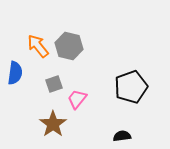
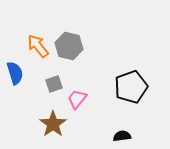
blue semicircle: rotated 25 degrees counterclockwise
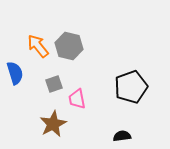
pink trapezoid: rotated 50 degrees counterclockwise
brown star: rotated 8 degrees clockwise
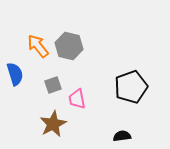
blue semicircle: moved 1 px down
gray square: moved 1 px left, 1 px down
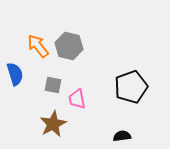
gray square: rotated 30 degrees clockwise
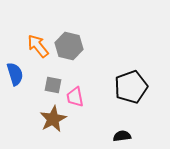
pink trapezoid: moved 2 px left, 2 px up
brown star: moved 5 px up
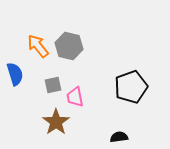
gray square: rotated 24 degrees counterclockwise
brown star: moved 3 px right, 3 px down; rotated 8 degrees counterclockwise
black semicircle: moved 3 px left, 1 px down
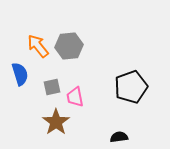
gray hexagon: rotated 20 degrees counterclockwise
blue semicircle: moved 5 px right
gray square: moved 1 px left, 2 px down
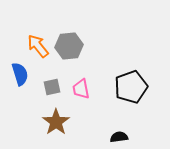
pink trapezoid: moved 6 px right, 8 px up
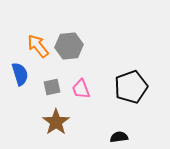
pink trapezoid: rotated 10 degrees counterclockwise
